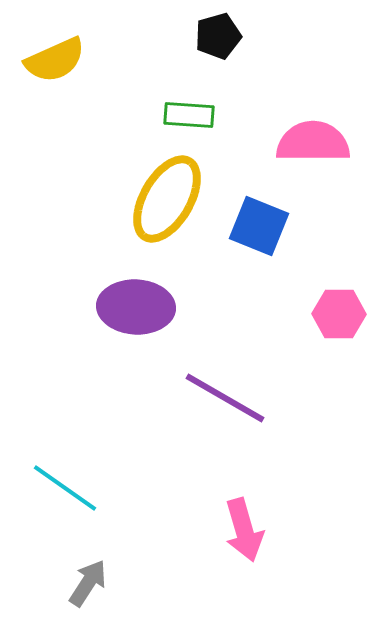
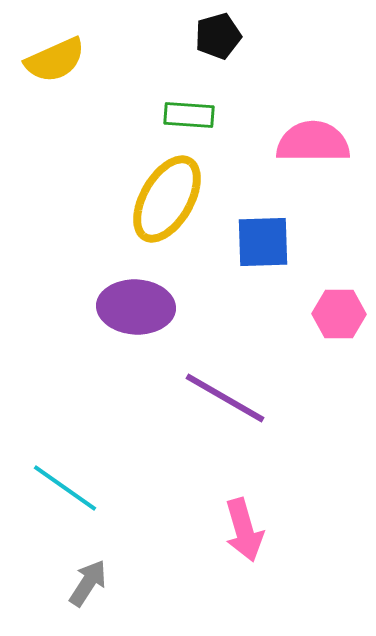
blue square: moved 4 px right, 16 px down; rotated 24 degrees counterclockwise
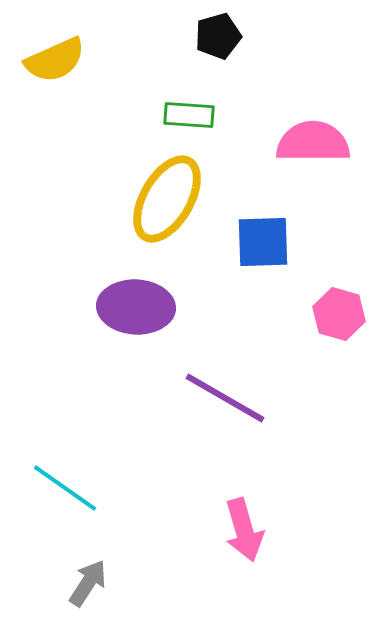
pink hexagon: rotated 15 degrees clockwise
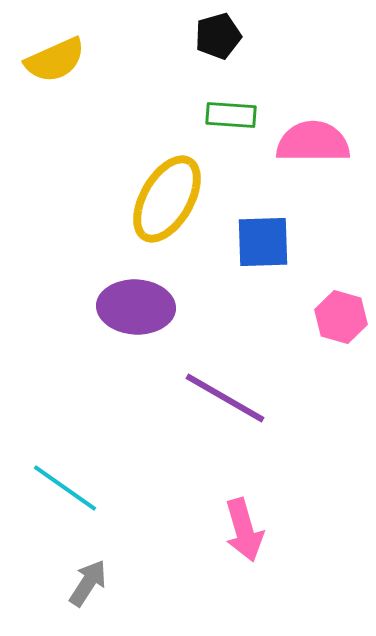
green rectangle: moved 42 px right
pink hexagon: moved 2 px right, 3 px down
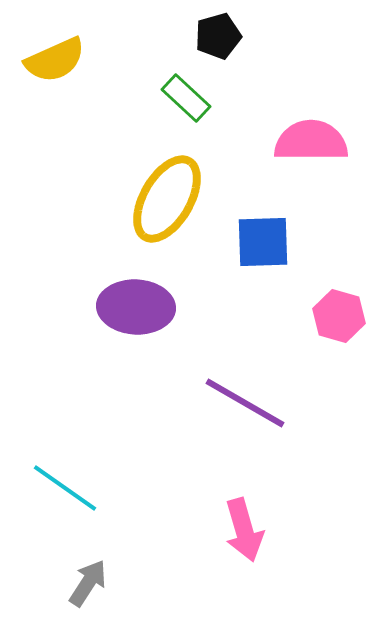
green rectangle: moved 45 px left, 17 px up; rotated 39 degrees clockwise
pink semicircle: moved 2 px left, 1 px up
pink hexagon: moved 2 px left, 1 px up
purple line: moved 20 px right, 5 px down
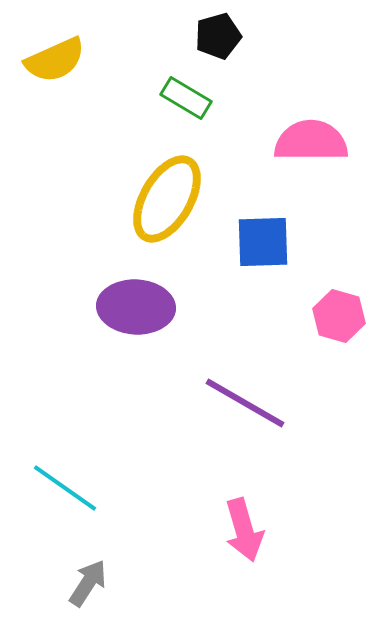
green rectangle: rotated 12 degrees counterclockwise
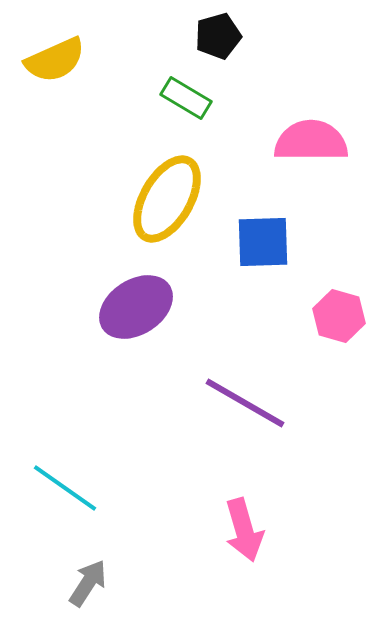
purple ellipse: rotated 36 degrees counterclockwise
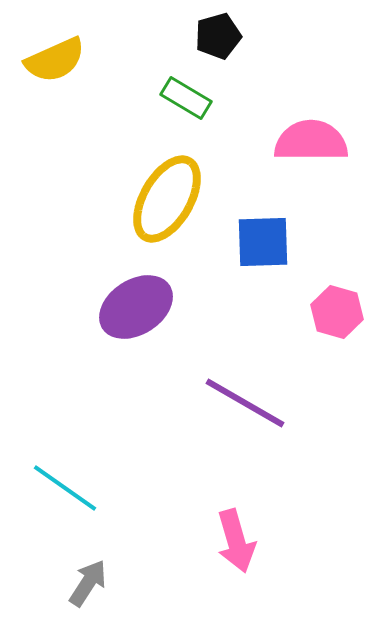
pink hexagon: moved 2 px left, 4 px up
pink arrow: moved 8 px left, 11 px down
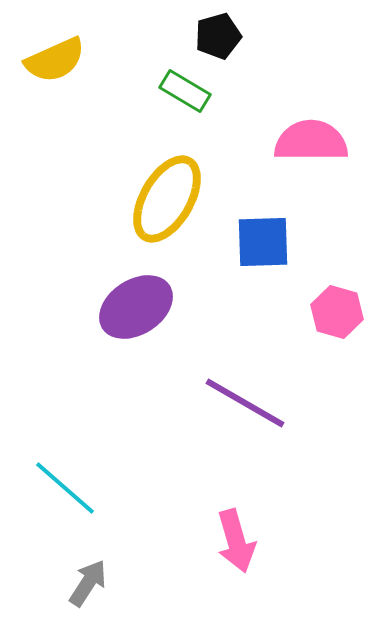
green rectangle: moved 1 px left, 7 px up
cyan line: rotated 6 degrees clockwise
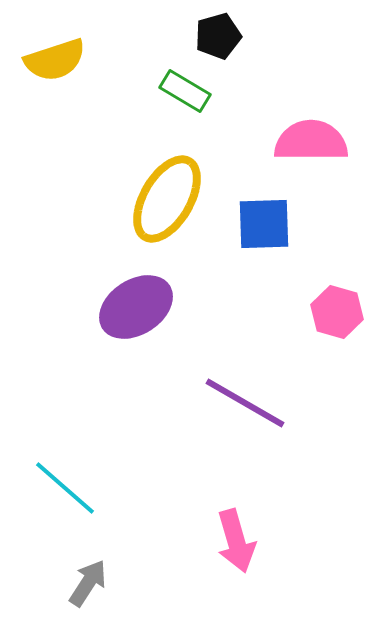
yellow semicircle: rotated 6 degrees clockwise
blue square: moved 1 px right, 18 px up
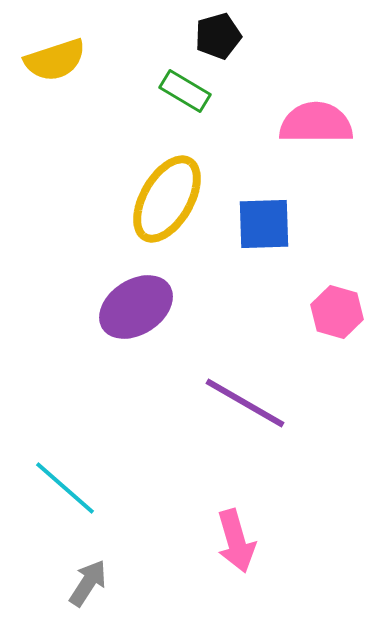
pink semicircle: moved 5 px right, 18 px up
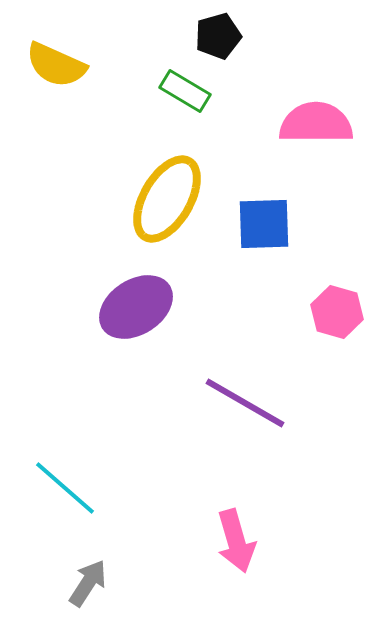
yellow semicircle: moved 1 px right, 5 px down; rotated 42 degrees clockwise
